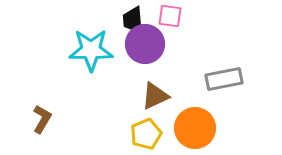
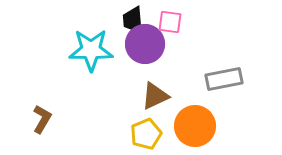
pink square: moved 6 px down
orange circle: moved 2 px up
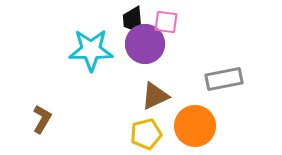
pink square: moved 4 px left
yellow pentagon: rotated 8 degrees clockwise
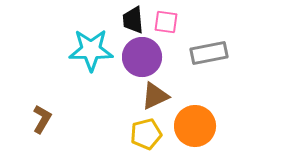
purple circle: moved 3 px left, 13 px down
gray rectangle: moved 15 px left, 26 px up
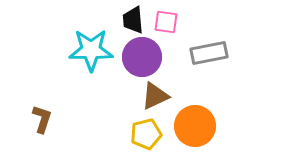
brown L-shape: rotated 12 degrees counterclockwise
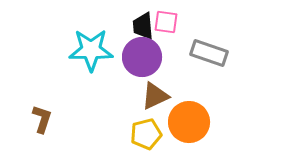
black trapezoid: moved 10 px right, 6 px down
gray rectangle: rotated 30 degrees clockwise
orange circle: moved 6 px left, 4 px up
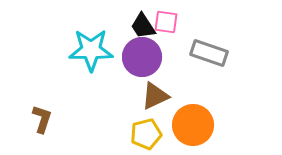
black trapezoid: rotated 28 degrees counterclockwise
orange circle: moved 4 px right, 3 px down
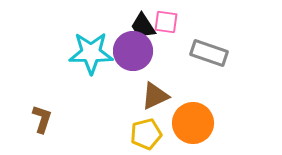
cyan star: moved 3 px down
purple circle: moved 9 px left, 6 px up
orange circle: moved 2 px up
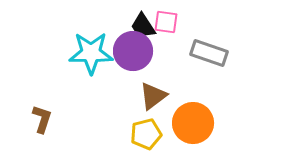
brown triangle: moved 2 px left; rotated 12 degrees counterclockwise
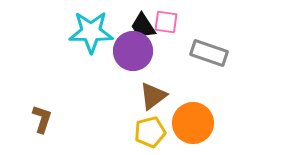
cyan star: moved 21 px up
yellow pentagon: moved 4 px right, 2 px up
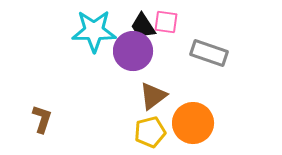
cyan star: moved 3 px right, 1 px up
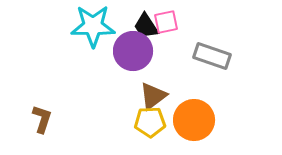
pink square: rotated 20 degrees counterclockwise
black trapezoid: moved 3 px right
cyan star: moved 1 px left, 5 px up
gray rectangle: moved 3 px right, 3 px down
orange circle: moved 1 px right, 3 px up
yellow pentagon: moved 10 px up; rotated 12 degrees clockwise
